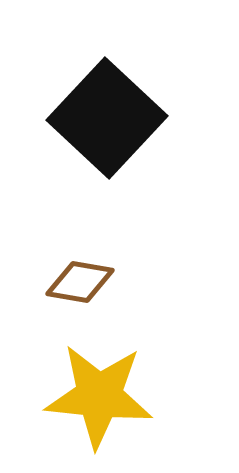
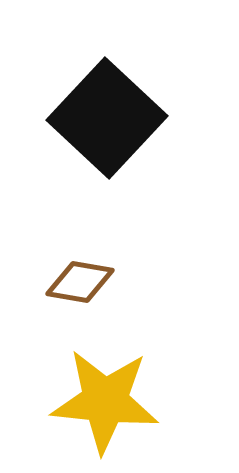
yellow star: moved 6 px right, 5 px down
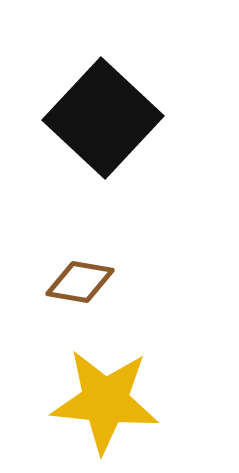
black square: moved 4 px left
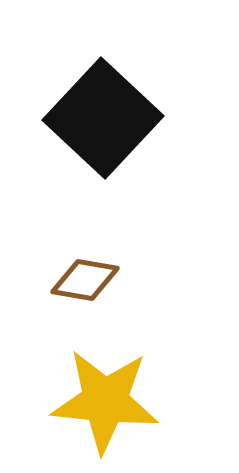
brown diamond: moved 5 px right, 2 px up
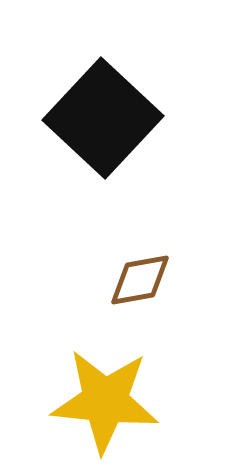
brown diamond: moved 55 px right; rotated 20 degrees counterclockwise
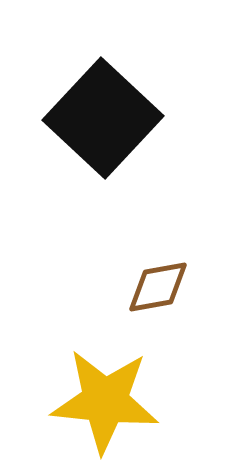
brown diamond: moved 18 px right, 7 px down
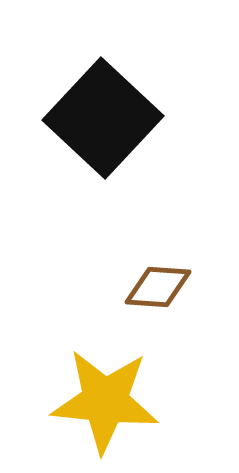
brown diamond: rotated 14 degrees clockwise
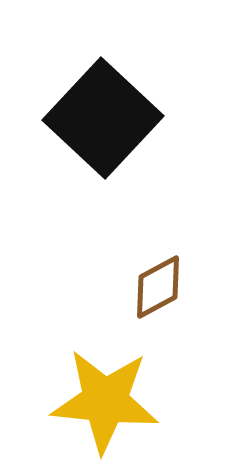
brown diamond: rotated 32 degrees counterclockwise
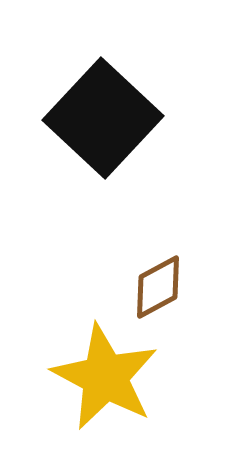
yellow star: moved 24 px up; rotated 22 degrees clockwise
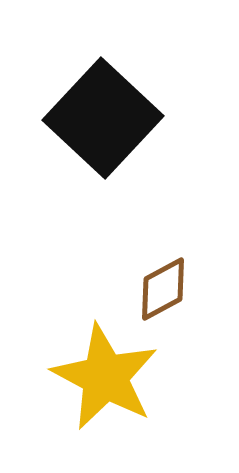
brown diamond: moved 5 px right, 2 px down
